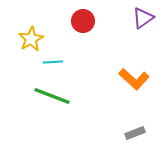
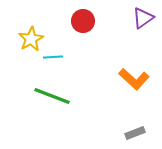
cyan line: moved 5 px up
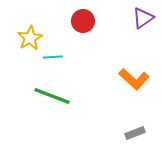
yellow star: moved 1 px left, 1 px up
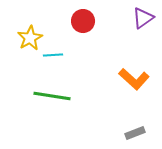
cyan line: moved 2 px up
green line: rotated 12 degrees counterclockwise
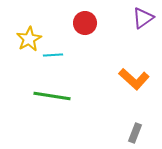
red circle: moved 2 px right, 2 px down
yellow star: moved 1 px left, 1 px down
gray rectangle: rotated 48 degrees counterclockwise
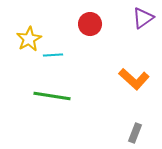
red circle: moved 5 px right, 1 px down
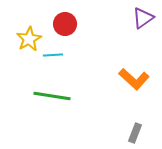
red circle: moved 25 px left
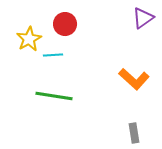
green line: moved 2 px right
gray rectangle: moved 1 px left; rotated 30 degrees counterclockwise
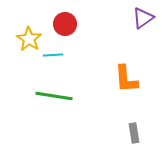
yellow star: rotated 10 degrees counterclockwise
orange L-shape: moved 8 px left; rotated 44 degrees clockwise
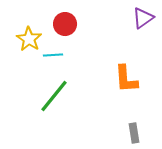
green line: rotated 60 degrees counterclockwise
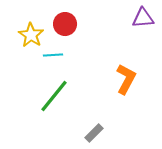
purple triangle: rotated 30 degrees clockwise
yellow star: moved 2 px right, 4 px up
orange L-shape: rotated 148 degrees counterclockwise
gray rectangle: moved 40 px left; rotated 54 degrees clockwise
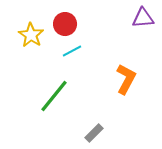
cyan line: moved 19 px right, 4 px up; rotated 24 degrees counterclockwise
